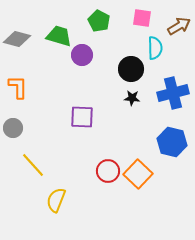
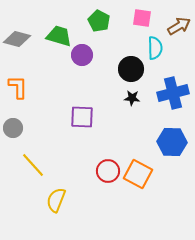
blue hexagon: rotated 12 degrees counterclockwise
orange square: rotated 16 degrees counterclockwise
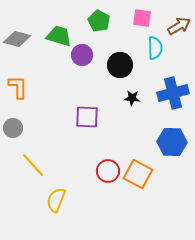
black circle: moved 11 px left, 4 px up
purple square: moved 5 px right
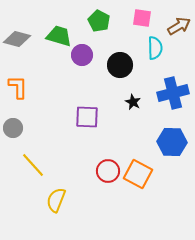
black star: moved 1 px right, 4 px down; rotated 21 degrees clockwise
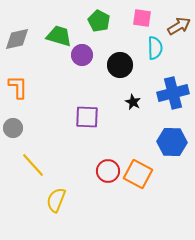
gray diamond: rotated 28 degrees counterclockwise
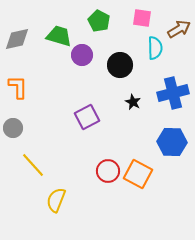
brown arrow: moved 3 px down
purple square: rotated 30 degrees counterclockwise
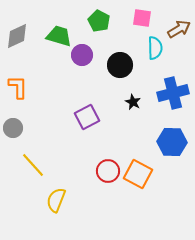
gray diamond: moved 3 px up; rotated 12 degrees counterclockwise
